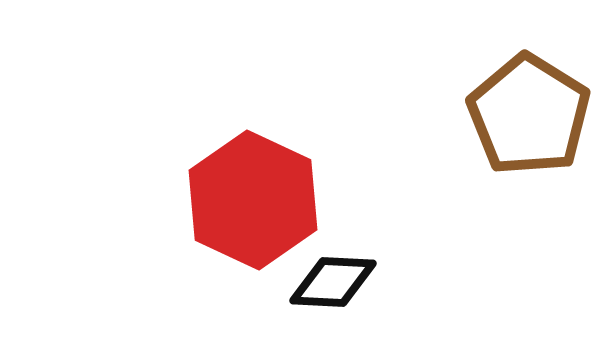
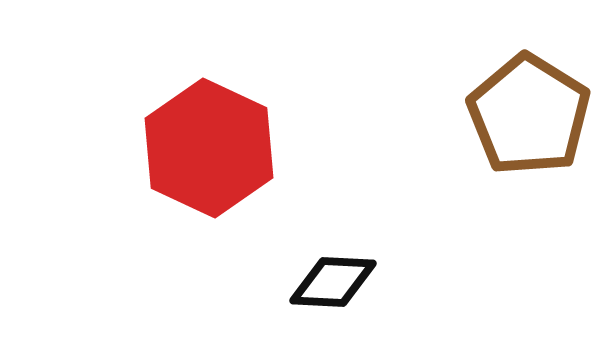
red hexagon: moved 44 px left, 52 px up
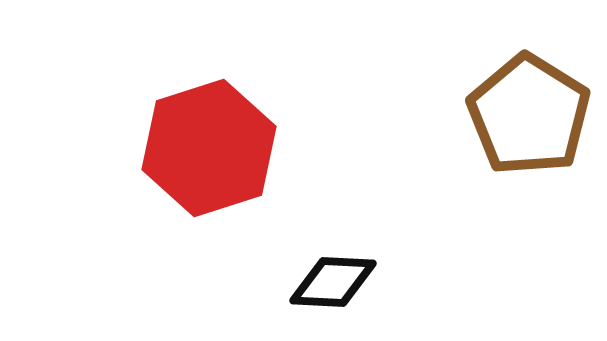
red hexagon: rotated 17 degrees clockwise
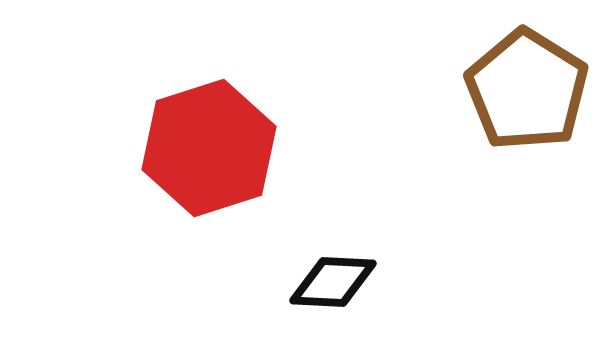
brown pentagon: moved 2 px left, 25 px up
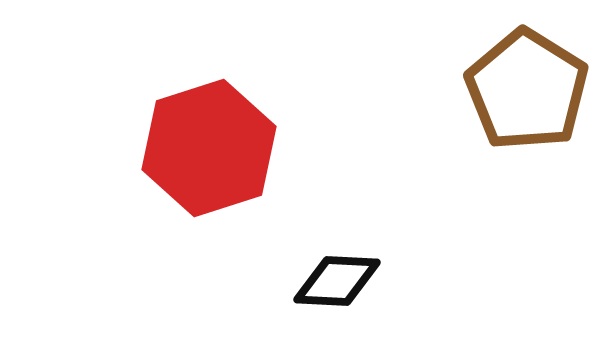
black diamond: moved 4 px right, 1 px up
